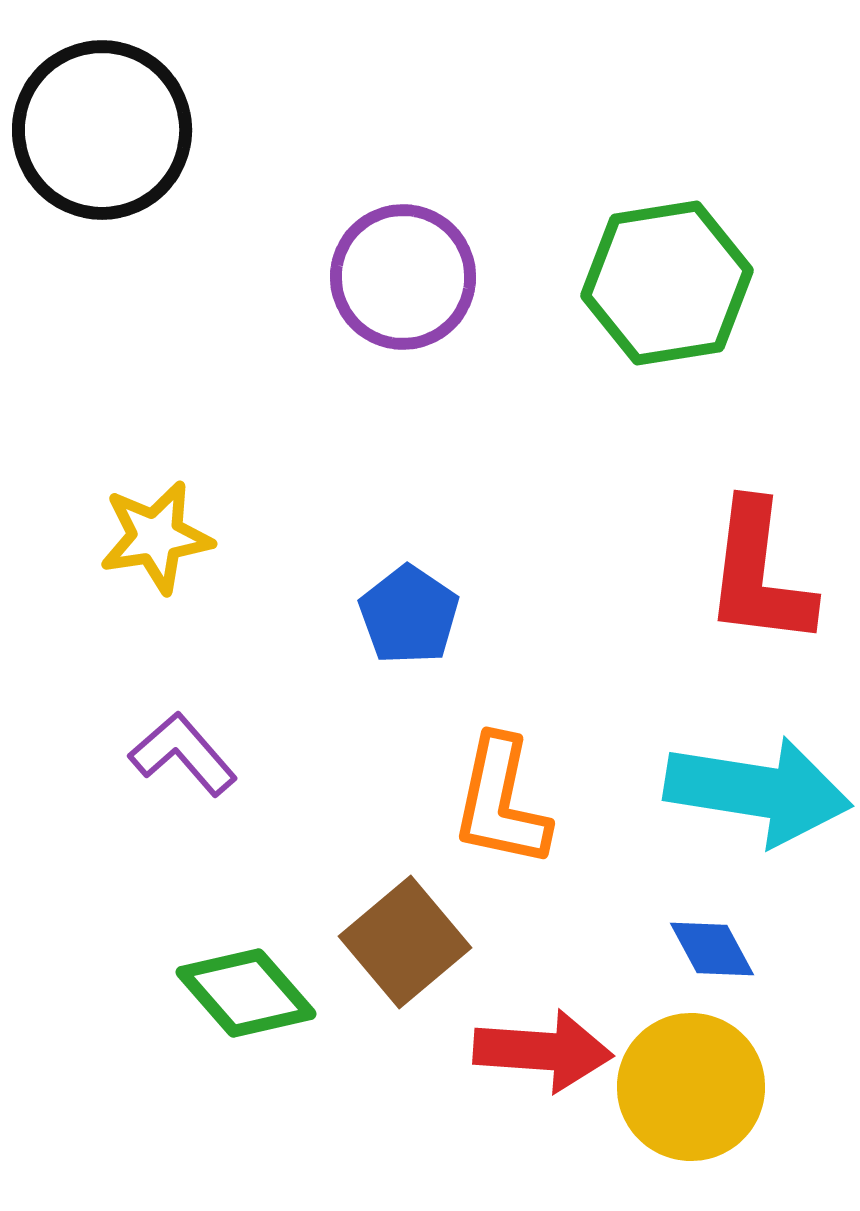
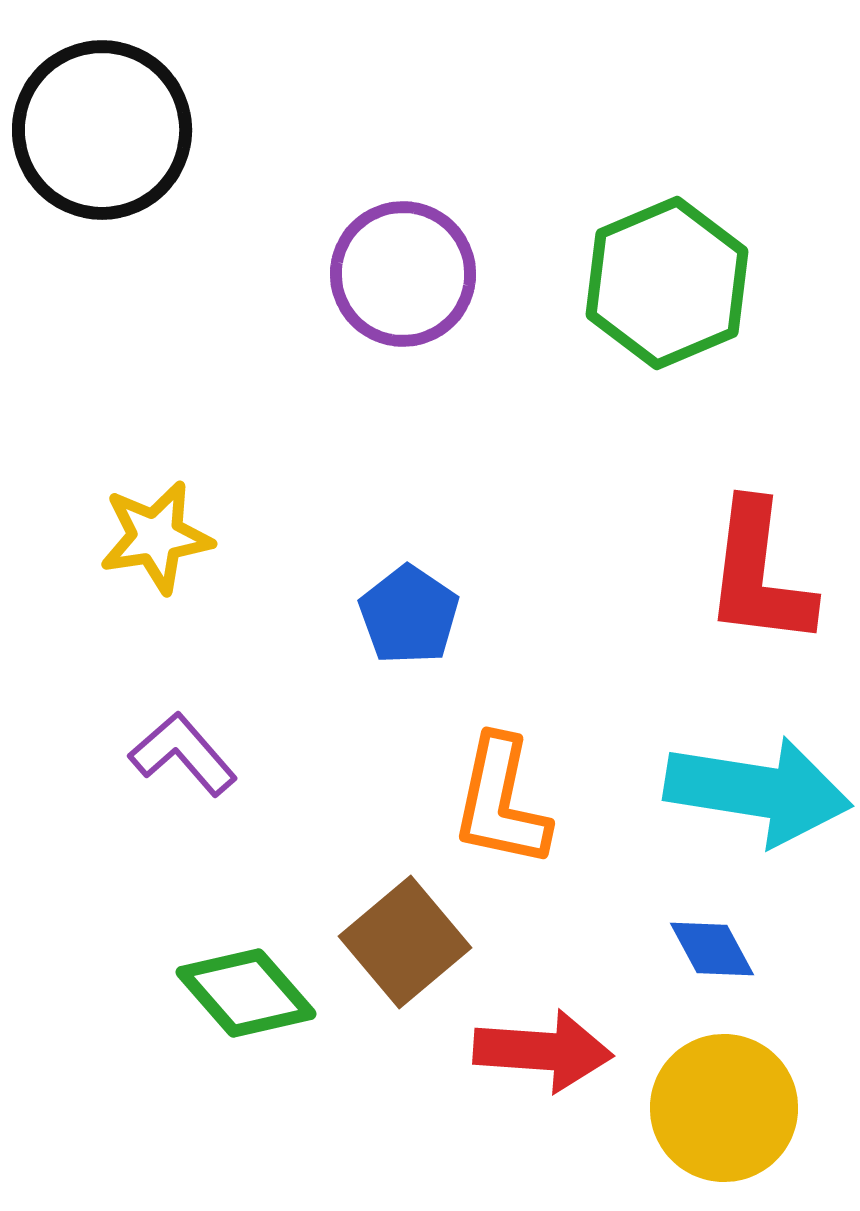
purple circle: moved 3 px up
green hexagon: rotated 14 degrees counterclockwise
yellow circle: moved 33 px right, 21 px down
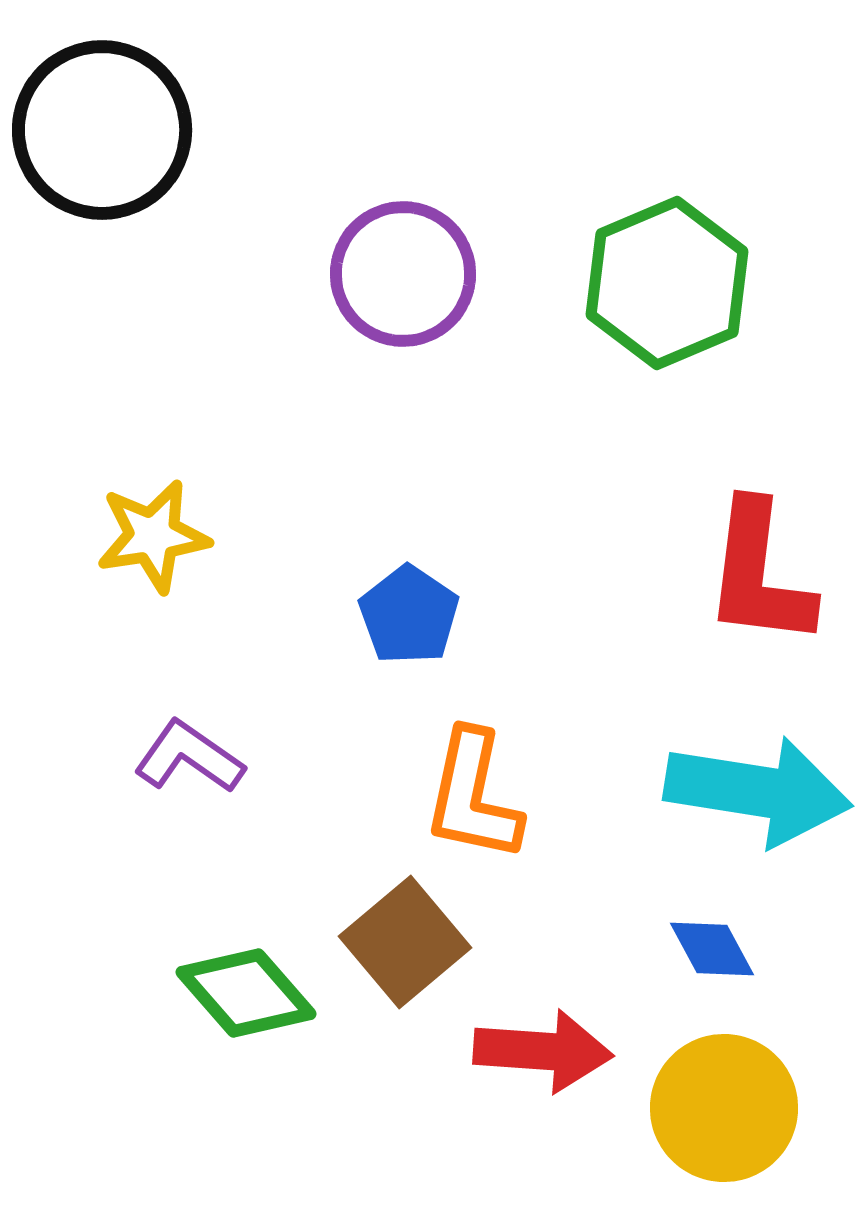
yellow star: moved 3 px left, 1 px up
purple L-shape: moved 6 px right, 3 px down; rotated 14 degrees counterclockwise
orange L-shape: moved 28 px left, 6 px up
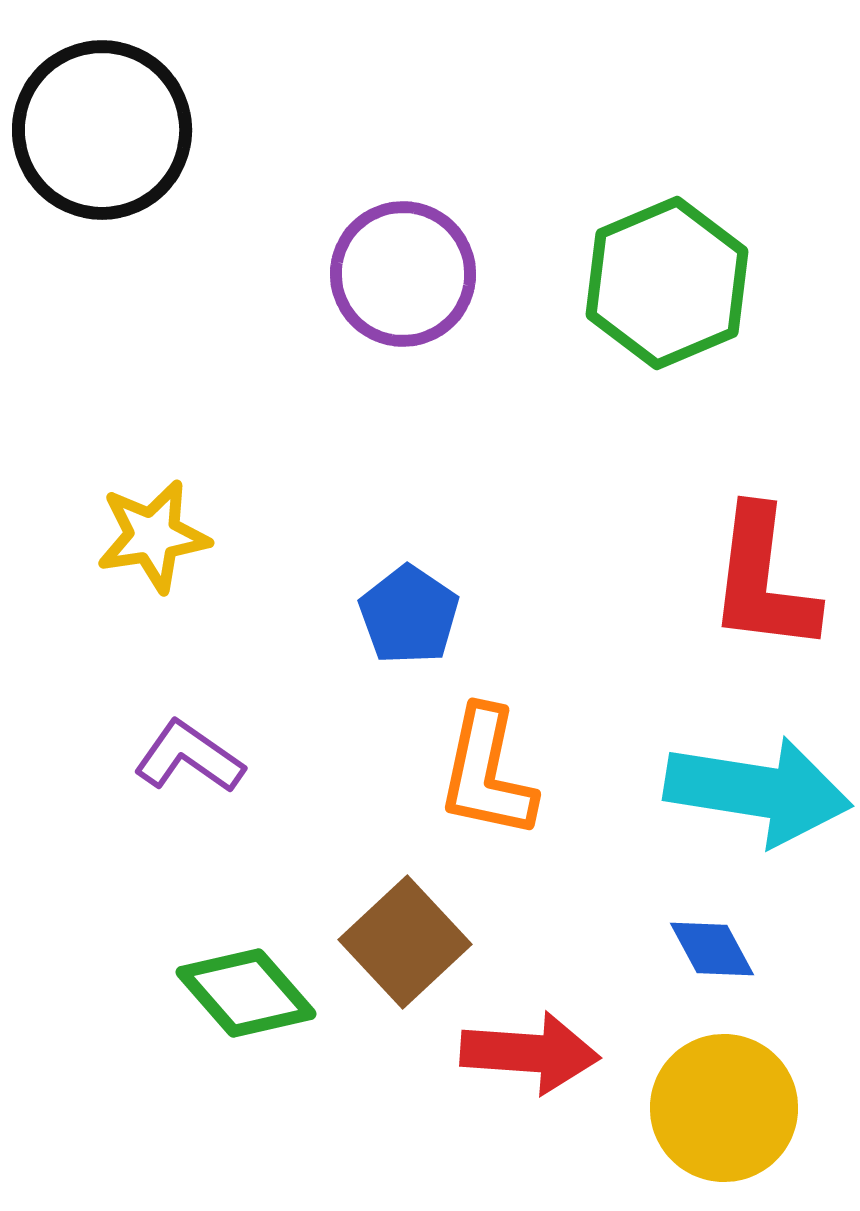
red L-shape: moved 4 px right, 6 px down
orange L-shape: moved 14 px right, 23 px up
brown square: rotated 3 degrees counterclockwise
red arrow: moved 13 px left, 2 px down
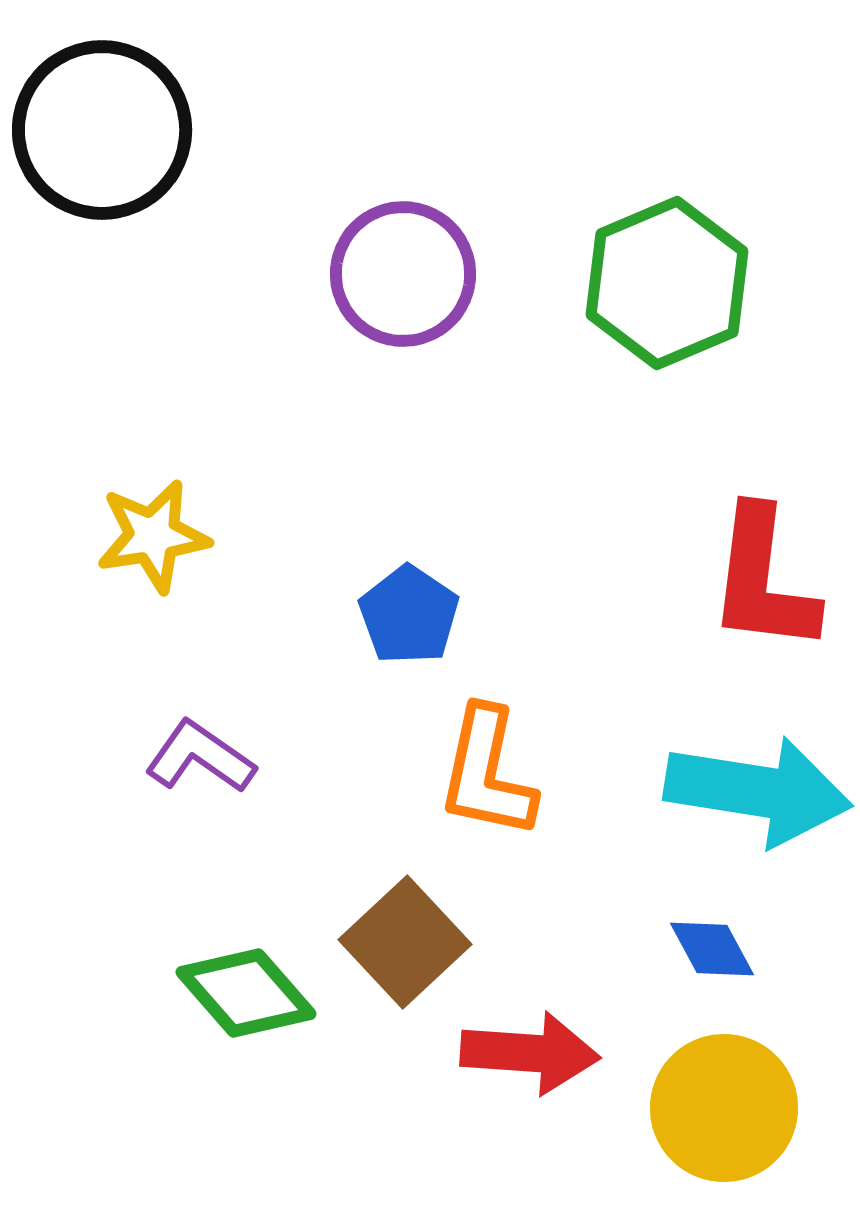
purple L-shape: moved 11 px right
